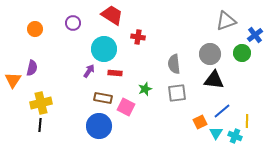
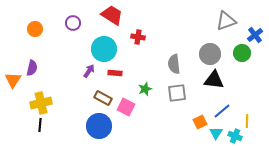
brown rectangle: rotated 18 degrees clockwise
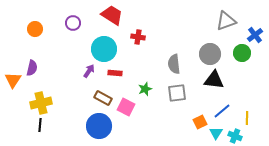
yellow line: moved 3 px up
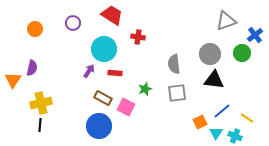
yellow line: rotated 56 degrees counterclockwise
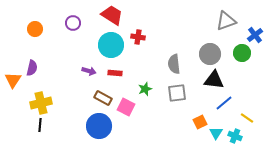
cyan circle: moved 7 px right, 4 px up
purple arrow: rotated 72 degrees clockwise
blue line: moved 2 px right, 8 px up
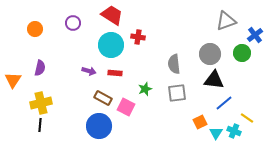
purple semicircle: moved 8 px right
cyan cross: moved 1 px left, 5 px up
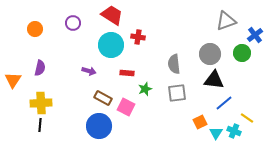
red rectangle: moved 12 px right
yellow cross: rotated 10 degrees clockwise
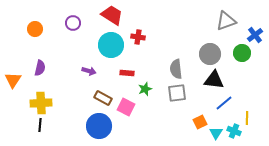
gray semicircle: moved 2 px right, 5 px down
yellow line: rotated 56 degrees clockwise
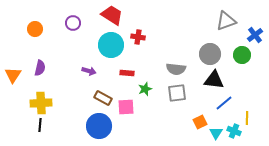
green circle: moved 2 px down
gray semicircle: rotated 78 degrees counterclockwise
orange triangle: moved 5 px up
pink square: rotated 30 degrees counterclockwise
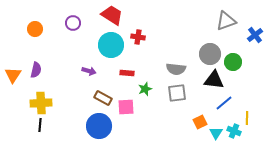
green circle: moved 9 px left, 7 px down
purple semicircle: moved 4 px left, 2 px down
